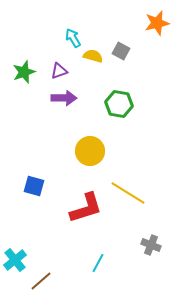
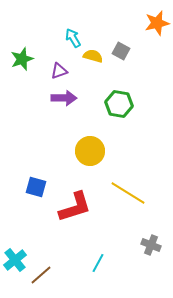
green star: moved 2 px left, 13 px up
blue square: moved 2 px right, 1 px down
red L-shape: moved 11 px left, 1 px up
brown line: moved 6 px up
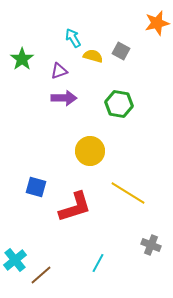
green star: rotated 15 degrees counterclockwise
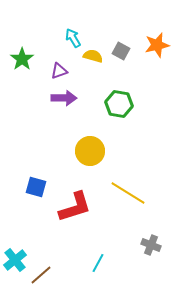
orange star: moved 22 px down
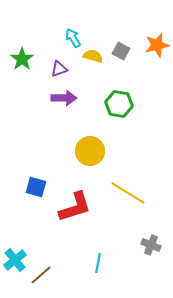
purple triangle: moved 2 px up
cyan line: rotated 18 degrees counterclockwise
